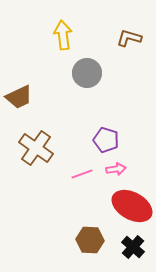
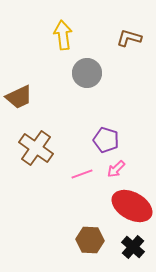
pink arrow: rotated 144 degrees clockwise
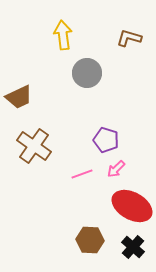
brown cross: moved 2 px left, 2 px up
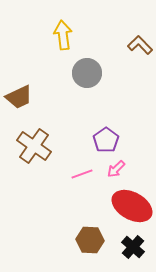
brown L-shape: moved 11 px right, 7 px down; rotated 30 degrees clockwise
purple pentagon: rotated 20 degrees clockwise
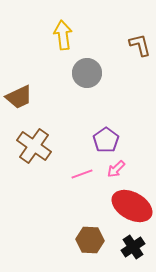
brown L-shape: rotated 30 degrees clockwise
black cross: rotated 15 degrees clockwise
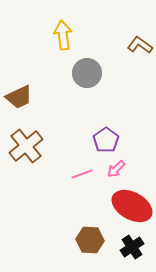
brown L-shape: rotated 40 degrees counterclockwise
brown cross: moved 8 px left; rotated 16 degrees clockwise
black cross: moved 1 px left
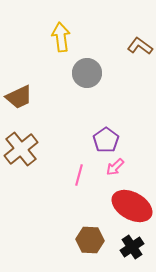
yellow arrow: moved 2 px left, 2 px down
brown L-shape: moved 1 px down
brown cross: moved 5 px left, 3 px down
pink arrow: moved 1 px left, 2 px up
pink line: moved 3 px left, 1 px down; rotated 55 degrees counterclockwise
